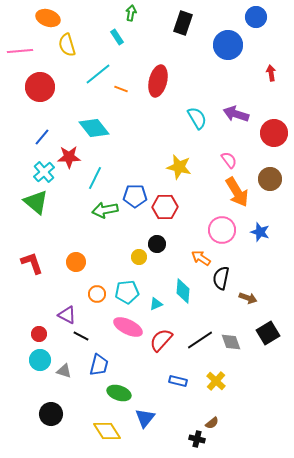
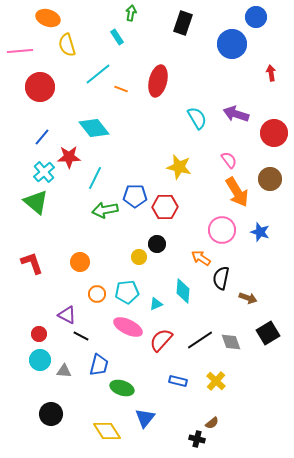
blue circle at (228, 45): moved 4 px right, 1 px up
orange circle at (76, 262): moved 4 px right
gray triangle at (64, 371): rotated 14 degrees counterclockwise
green ellipse at (119, 393): moved 3 px right, 5 px up
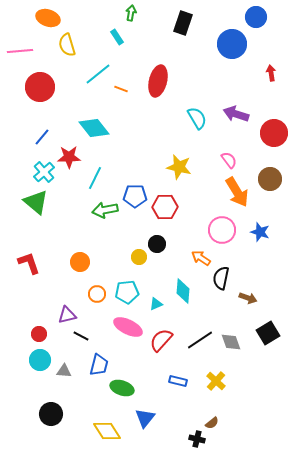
red L-shape at (32, 263): moved 3 px left
purple triangle at (67, 315): rotated 42 degrees counterclockwise
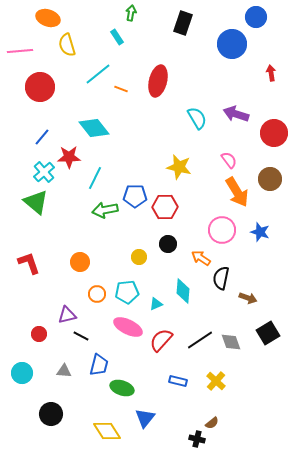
black circle at (157, 244): moved 11 px right
cyan circle at (40, 360): moved 18 px left, 13 px down
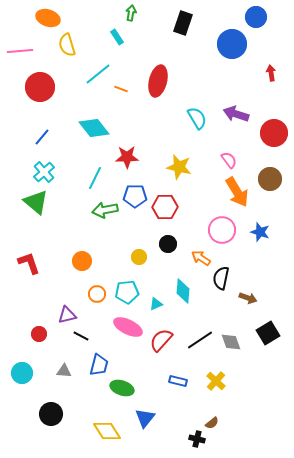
red star at (69, 157): moved 58 px right
orange circle at (80, 262): moved 2 px right, 1 px up
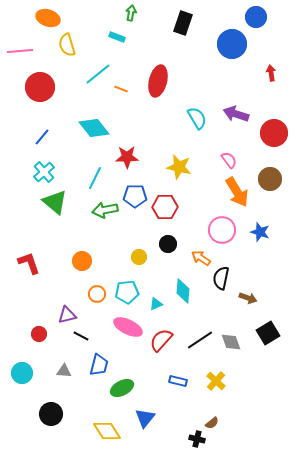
cyan rectangle at (117, 37): rotated 35 degrees counterclockwise
green triangle at (36, 202): moved 19 px right
green ellipse at (122, 388): rotated 45 degrees counterclockwise
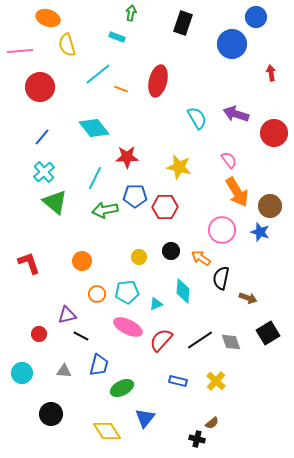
brown circle at (270, 179): moved 27 px down
black circle at (168, 244): moved 3 px right, 7 px down
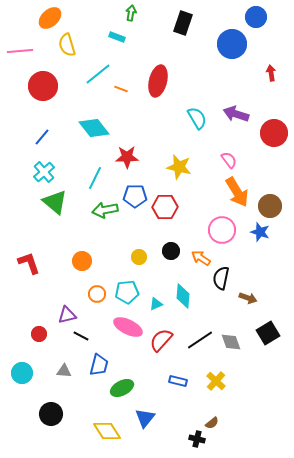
orange ellipse at (48, 18): moved 2 px right; rotated 60 degrees counterclockwise
red circle at (40, 87): moved 3 px right, 1 px up
cyan diamond at (183, 291): moved 5 px down
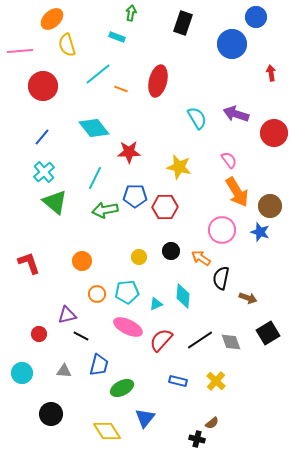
orange ellipse at (50, 18): moved 2 px right, 1 px down
red star at (127, 157): moved 2 px right, 5 px up
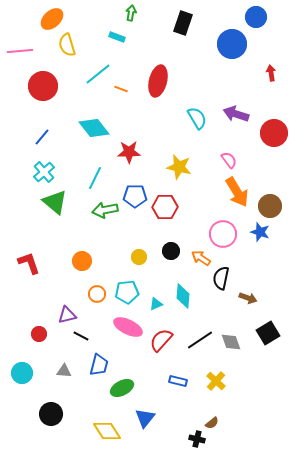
pink circle at (222, 230): moved 1 px right, 4 px down
